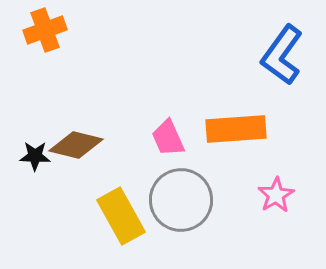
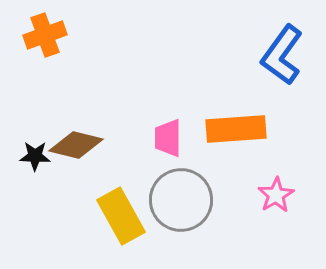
orange cross: moved 5 px down
pink trapezoid: rotated 24 degrees clockwise
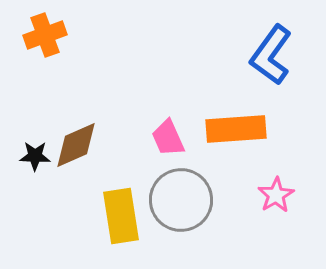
blue L-shape: moved 11 px left
pink trapezoid: rotated 24 degrees counterclockwise
brown diamond: rotated 38 degrees counterclockwise
yellow rectangle: rotated 20 degrees clockwise
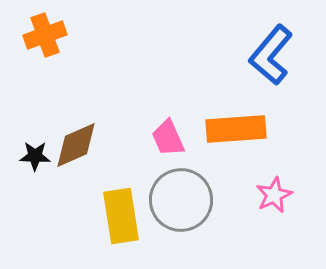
blue L-shape: rotated 4 degrees clockwise
pink star: moved 2 px left; rotated 6 degrees clockwise
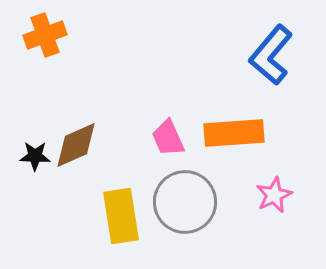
orange rectangle: moved 2 px left, 4 px down
gray circle: moved 4 px right, 2 px down
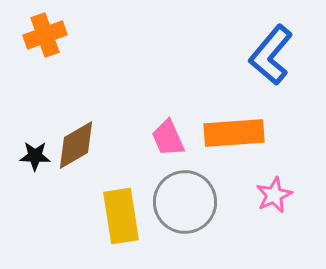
brown diamond: rotated 6 degrees counterclockwise
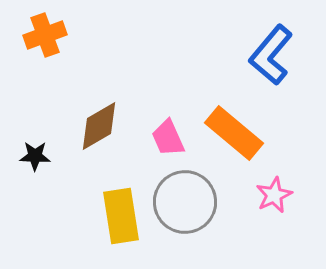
orange rectangle: rotated 44 degrees clockwise
brown diamond: moved 23 px right, 19 px up
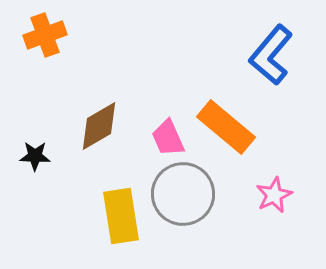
orange rectangle: moved 8 px left, 6 px up
gray circle: moved 2 px left, 8 px up
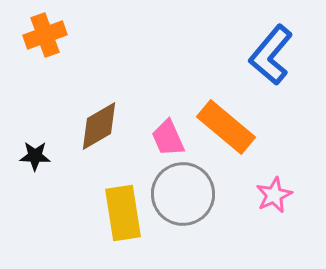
yellow rectangle: moved 2 px right, 3 px up
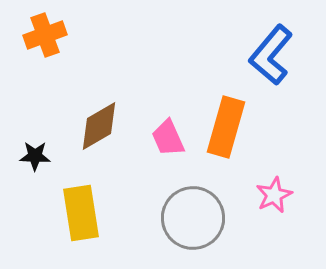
orange rectangle: rotated 66 degrees clockwise
gray circle: moved 10 px right, 24 px down
yellow rectangle: moved 42 px left
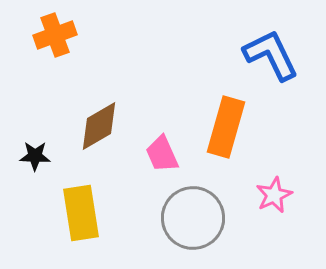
orange cross: moved 10 px right
blue L-shape: rotated 114 degrees clockwise
pink trapezoid: moved 6 px left, 16 px down
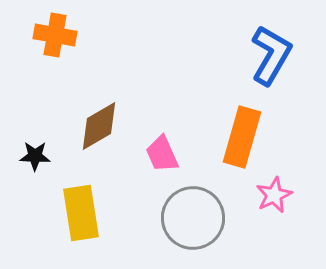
orange cross: rotated 30 degrees clockwise
blue L-shape: rotated 56 degrees clockwise
orange rectangle: moved 16 px right, 10 px down
